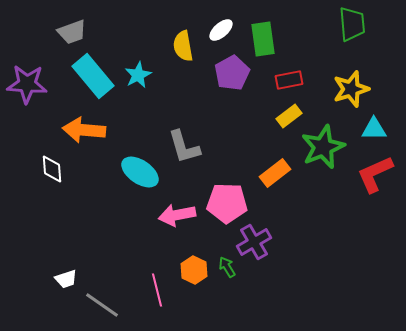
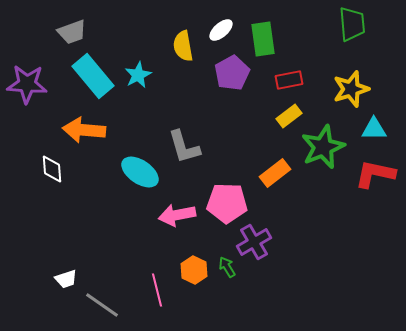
red L-shape: rotated 36 degrees clockwise
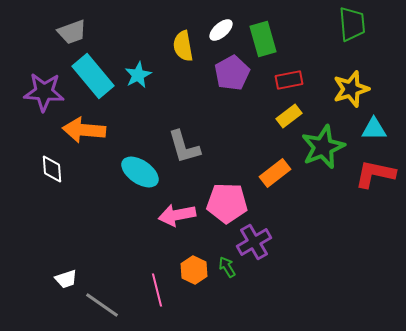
green rectangle: rotated 8 degrees counterclockwise
purple star: moved 17 px right, 8 px down
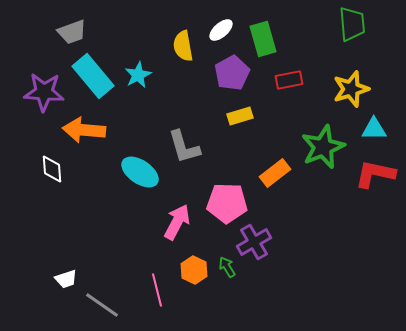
yellow rectangle: moved 49 px left; rotated 20 degrees clockwise
pink arrow: moved 7 px down; rotated 129 degrees clockwise
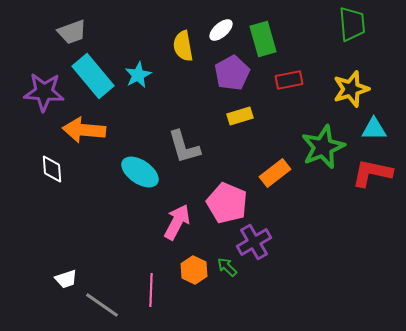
red L-shape: moved 3 px left, 1 px up
pink pentagon: rotated 21 degrees clockwise
green arrow: rotated 15 degrees counterclockwise
pink line: moved 6 px left; rotated 16 degrees clockwise
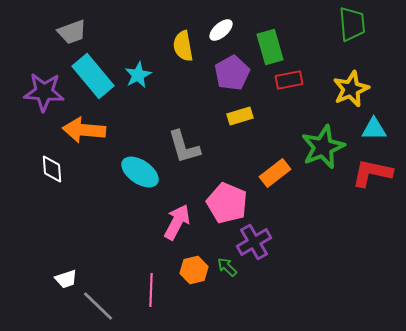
green rectangle: moved 7 px right, 8 px down
yellow star: rotated 6 degrees counterclockwise
orange hexagon: rotated 20 degrees clockwise
gray line: moved 4 px left, 1 px down; rotated 9 degrees clockwise
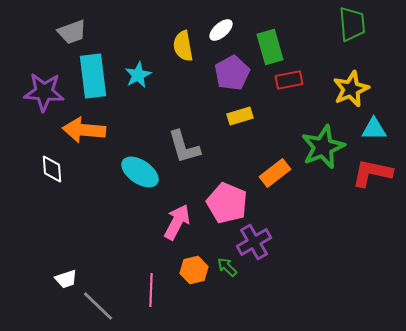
cyan rectangle: rotated 33 degrees clockwise
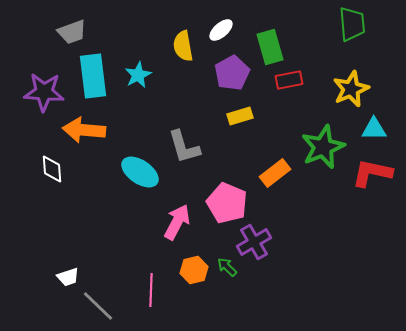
white trapezoid: moved 2 px right, 2 px up
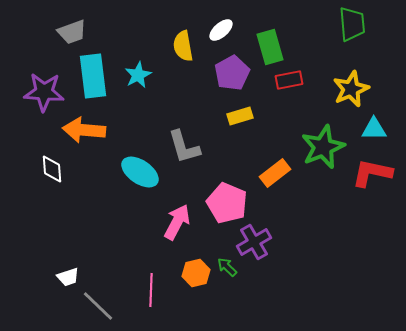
orange hexagon: moved 2 px right, 3 px down
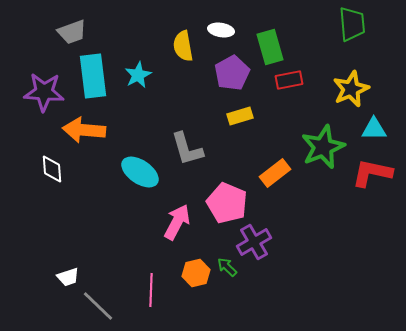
white ellipse: rotated 50 degrees clockwise
gray L-shape: moved 3 px right, 2 px down
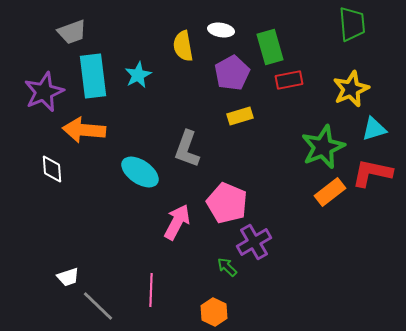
purple star: rotated 27 degrees counterclockwise
cyan triangle: rotated 16 degrees counterclockwise
gray L-shape: rotated 36 degrees clockwise
orange rectangle: moved 55 px right, 19 px down
orange hexagon: moved 18 px right, 39 px down; rotated 20 degrees counterclockwise
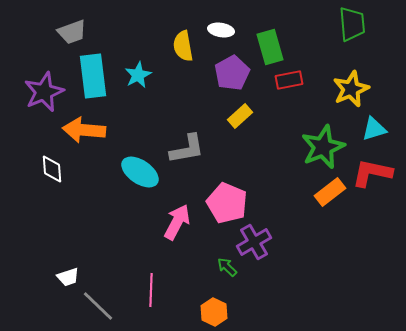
yellow rectangle: rotated 25 degrees counterclockwise
gray L-shape: rotated 120 degrees counterclockwise
